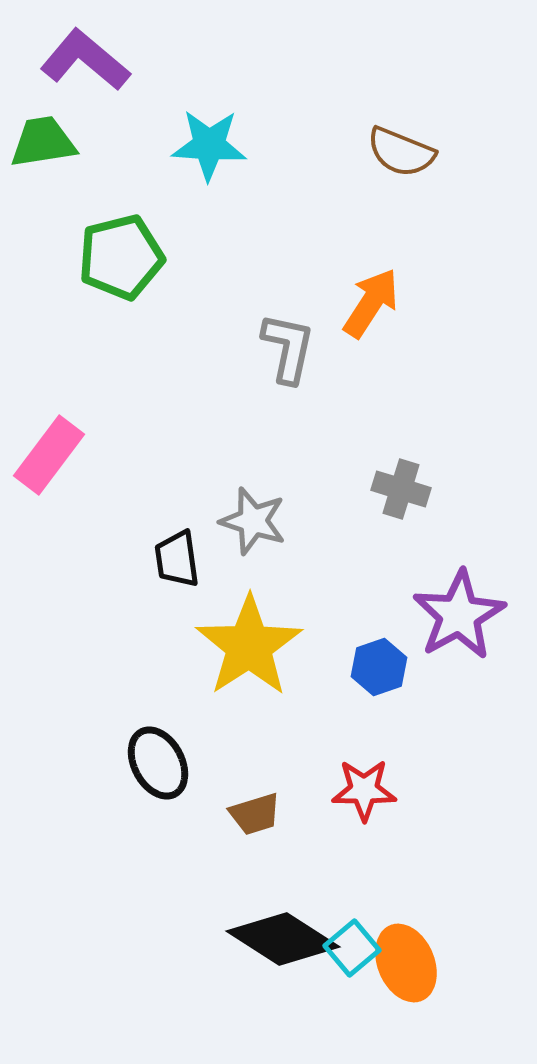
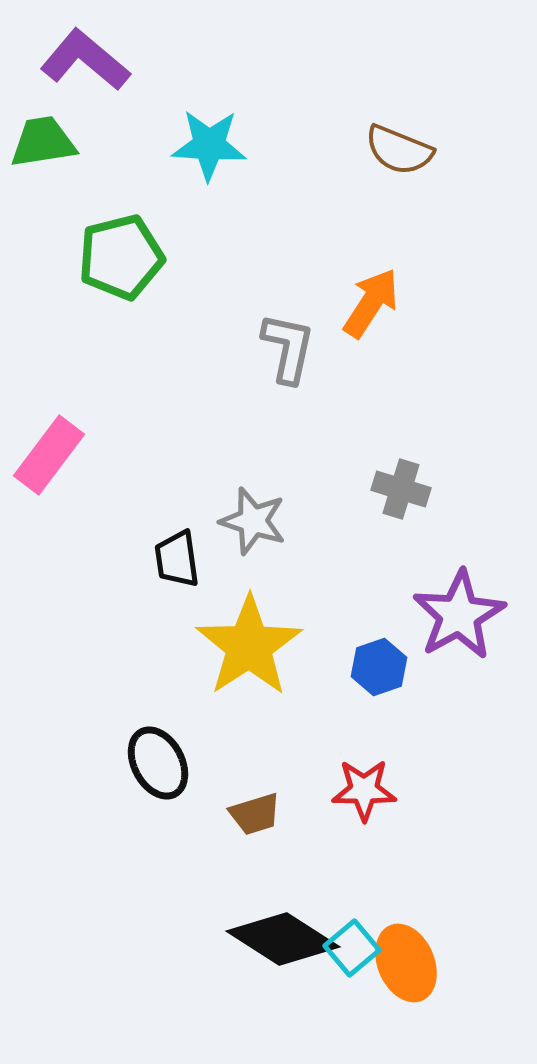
brown semicircle: moved 2 px left, 2 px up
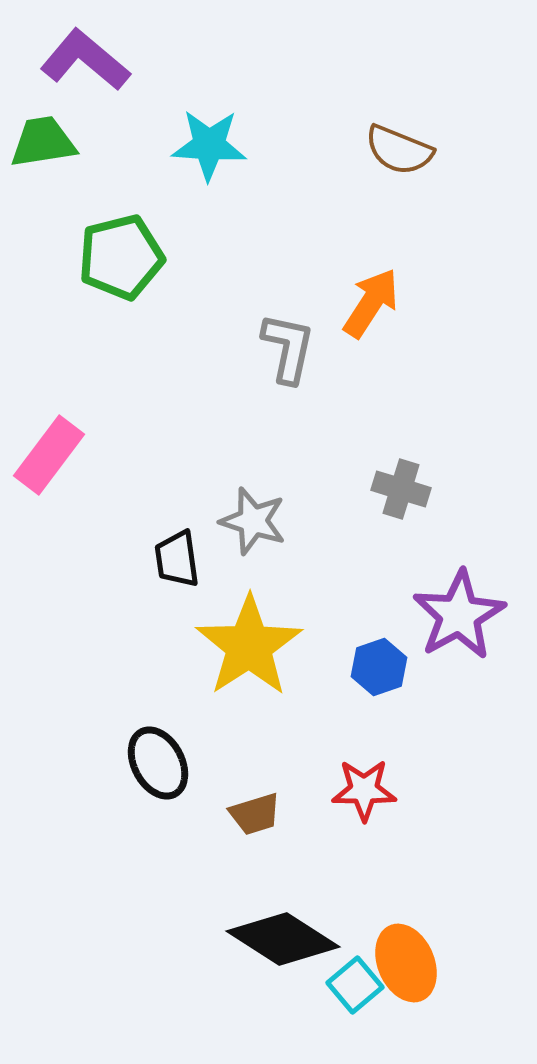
cyan square: moved 3 px right, 37 px down
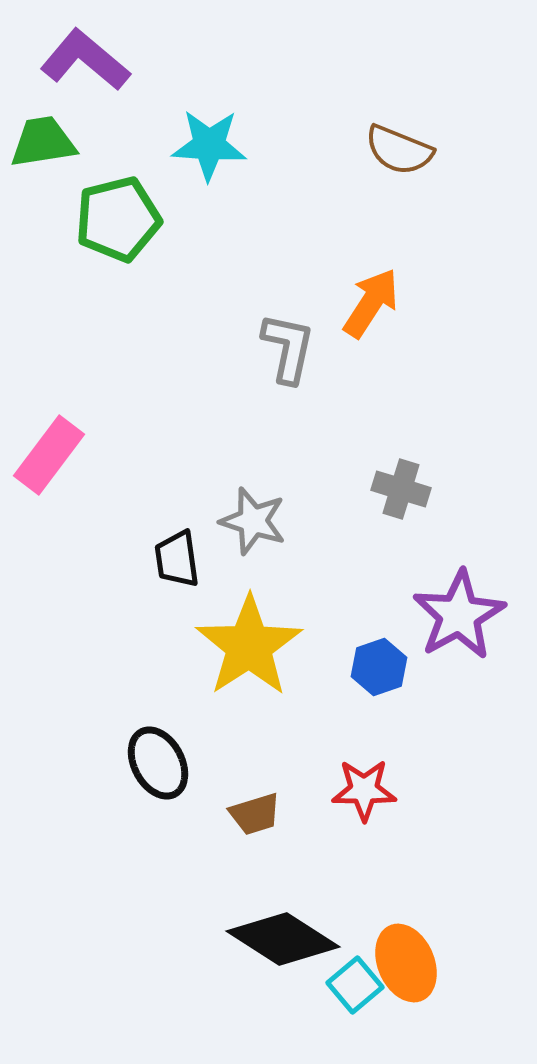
green pentagon: moved 3 px left, 38 px up
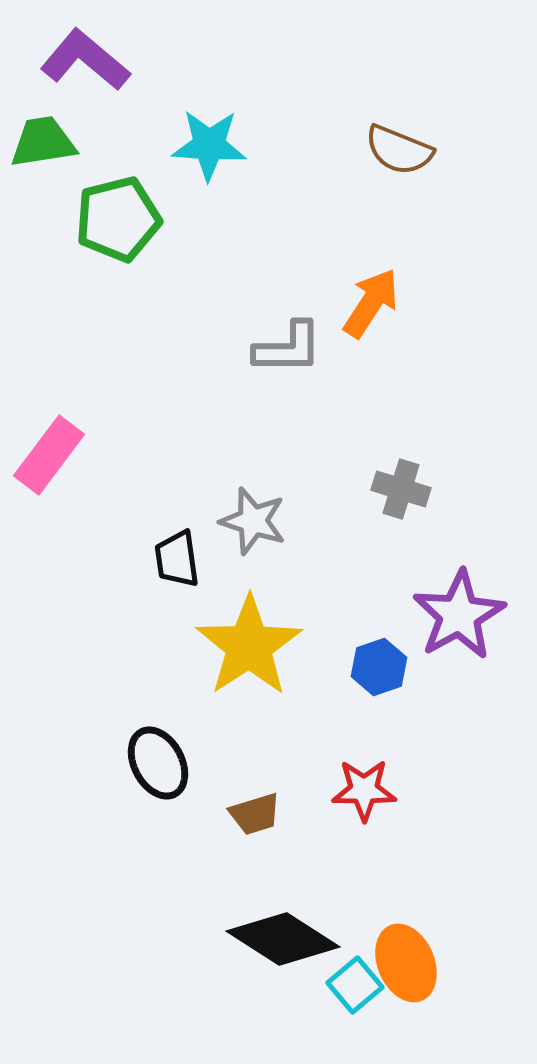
gray L-shape: rotated 78 degrees clockwise
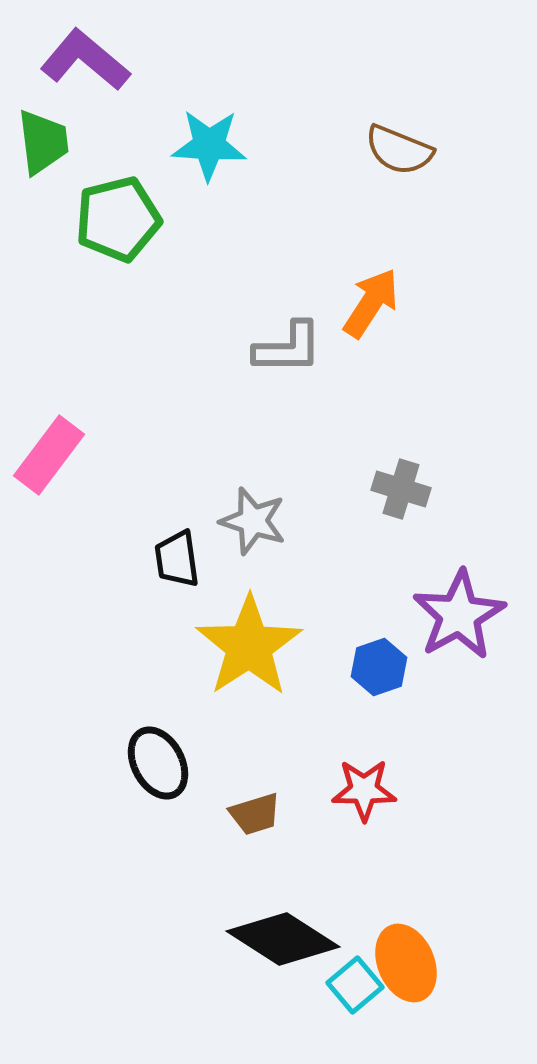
green trapezoid: rotated 92 degrees clockwise
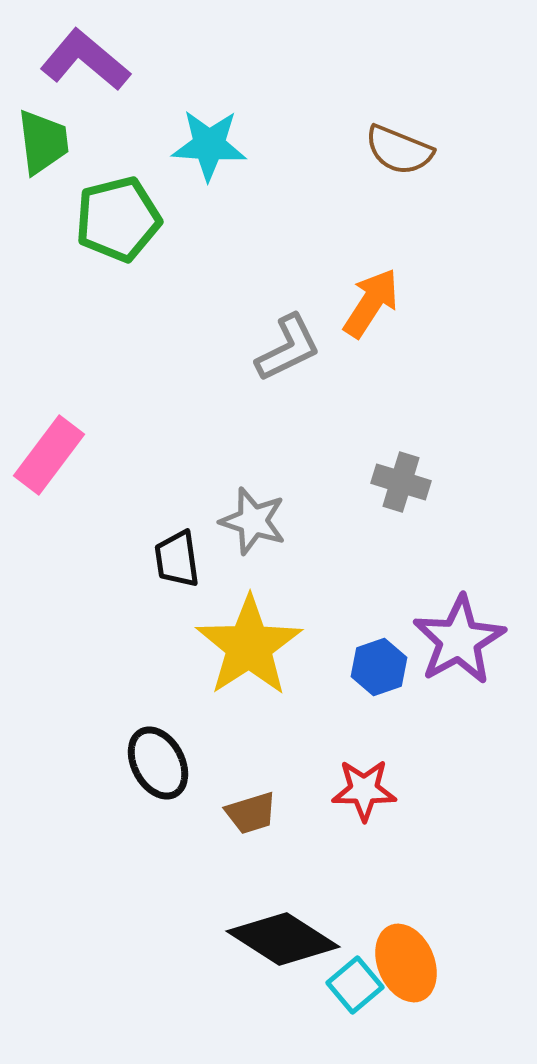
gray L-shape: rotated 26 degrees counterclockwise
gray cross: moved 7 px up
purple star: moved 25 px down
brown trapezoid: moved 4 px left, 1 px up
